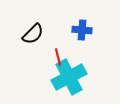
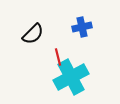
blue cross: moved 3 px up; rotated 18 degrees counterclockwise
cyan cross: moved 2 px right
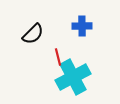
blue cross: moved 1 px up; rotated 12 degrees clockwise
cyan cross: moved 2 px right
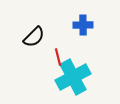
blue cross: moved 1 px right, 1 px up
black semicircle: moved 1 px right, 3 px down
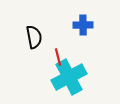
black semicircle: rotated 55 degrees counterclockwise
cyan cross: moved 4 px left
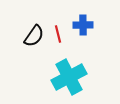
black semicircle: moved 1 px up; rotated 45 degrees clockwise
red line: moved 23 px up
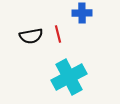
blue cross: moved 1 px left, 12 px up
black semicircle: moved 3 px left; rotated 45 degrees clockwise
